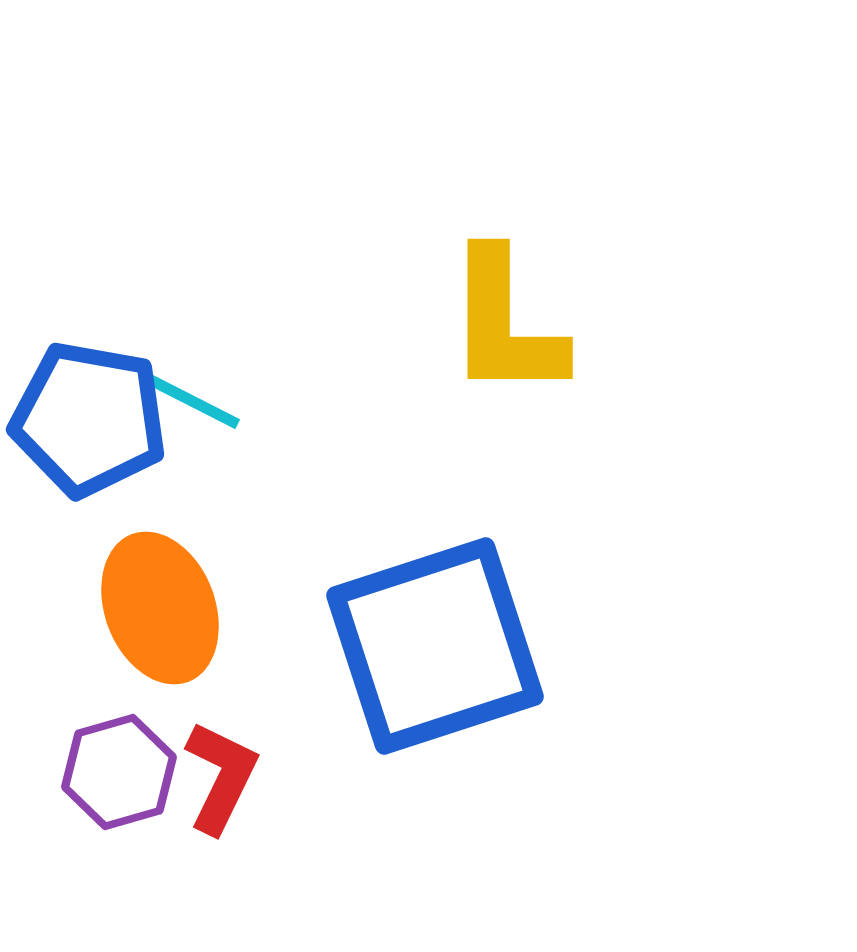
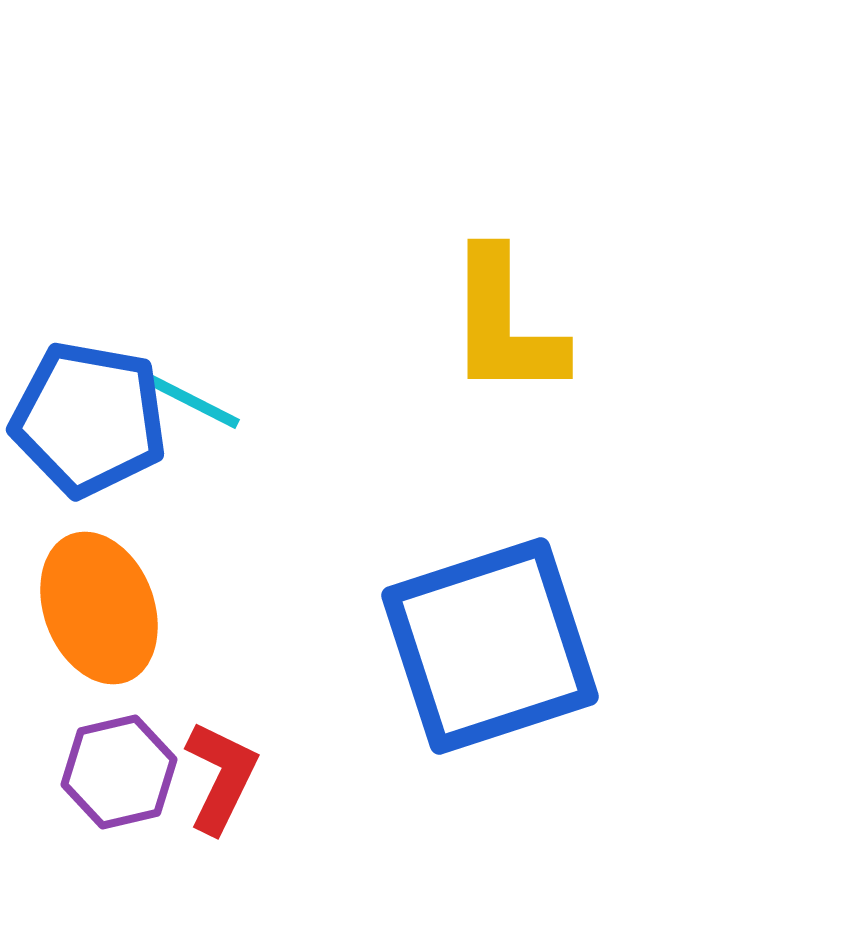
orange ellipse: moved 61 px left
blue square: moved 55 px right
purple hexagon: rotated 3 degrees clockwise
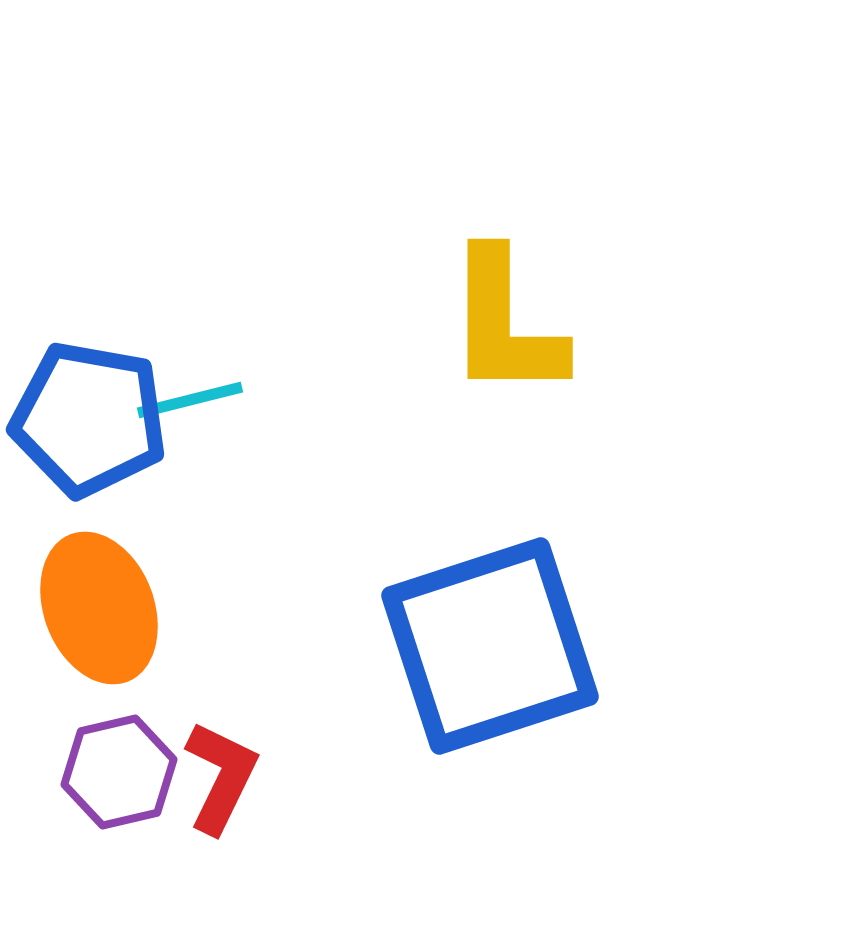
cyan line: rotated 41 degrees counterclockwise
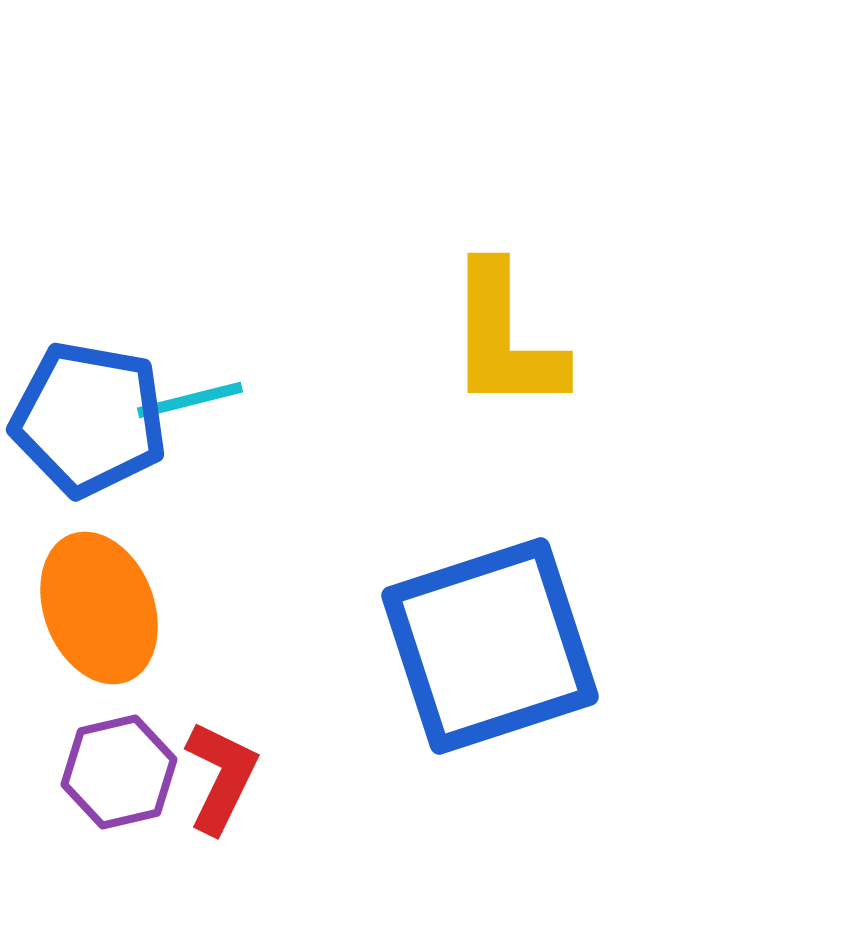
yellow L-shape: moved 14 px down
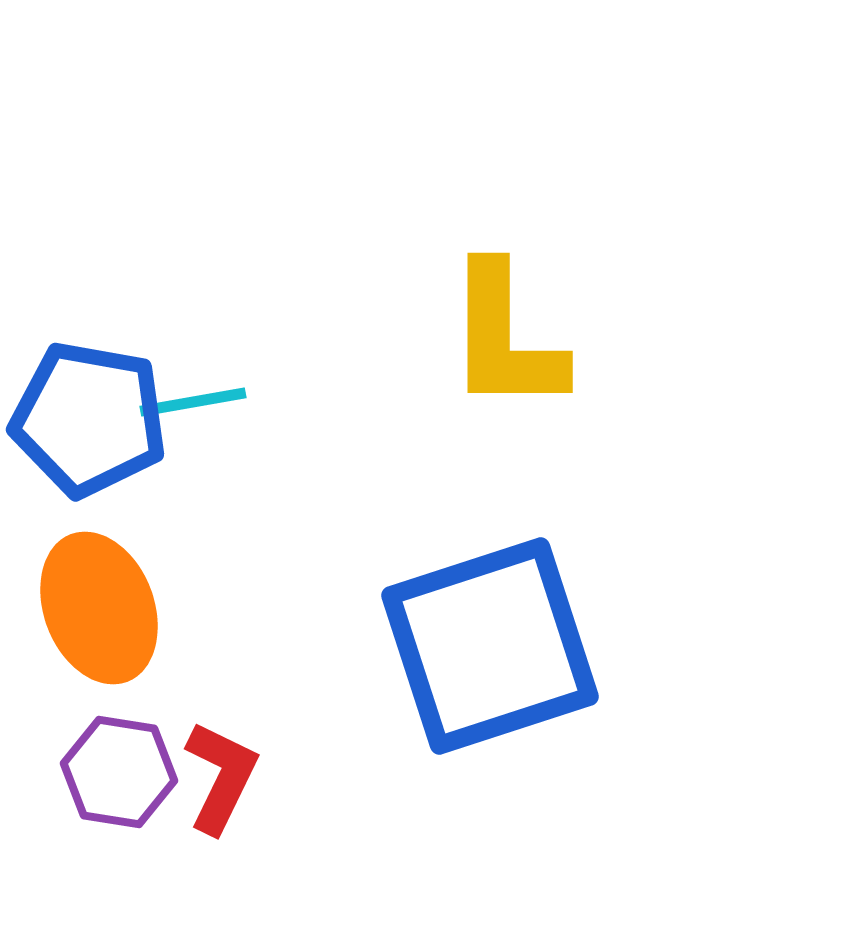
cyan line: moved 3 px right, 2 px down; rotated 4 degrees clockwise
purple hexagon: rotated 22 degrees clockwise
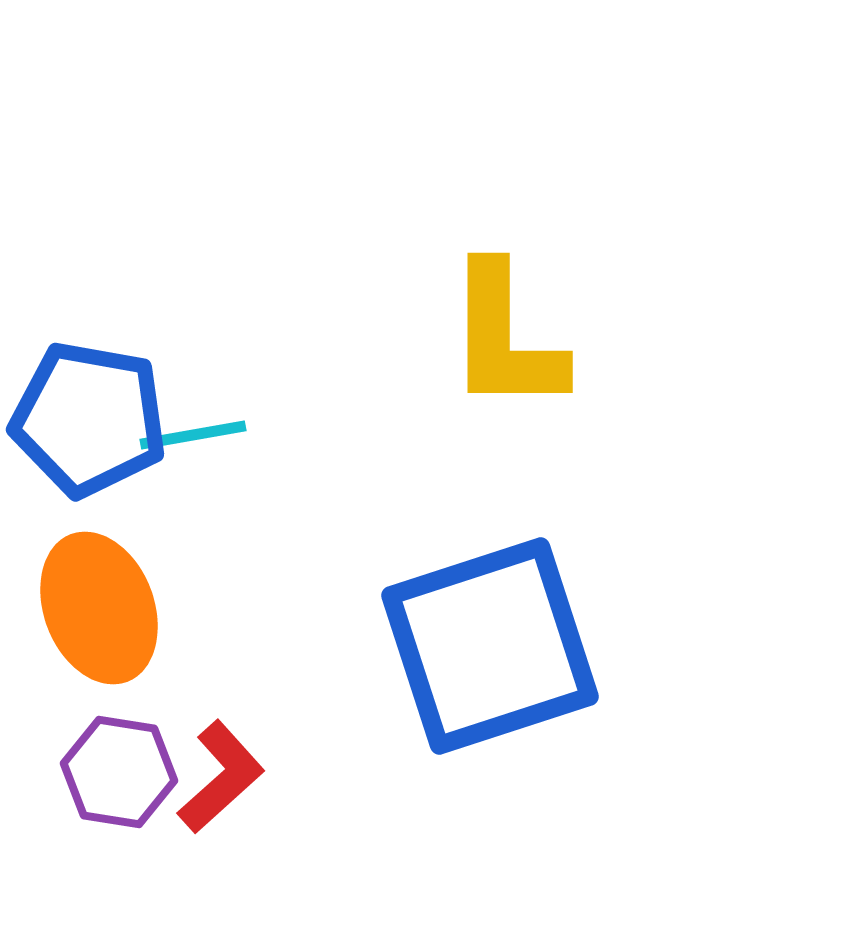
cyan line: moved 33 px down
red L-shape: rotated 22 degrees clockwise
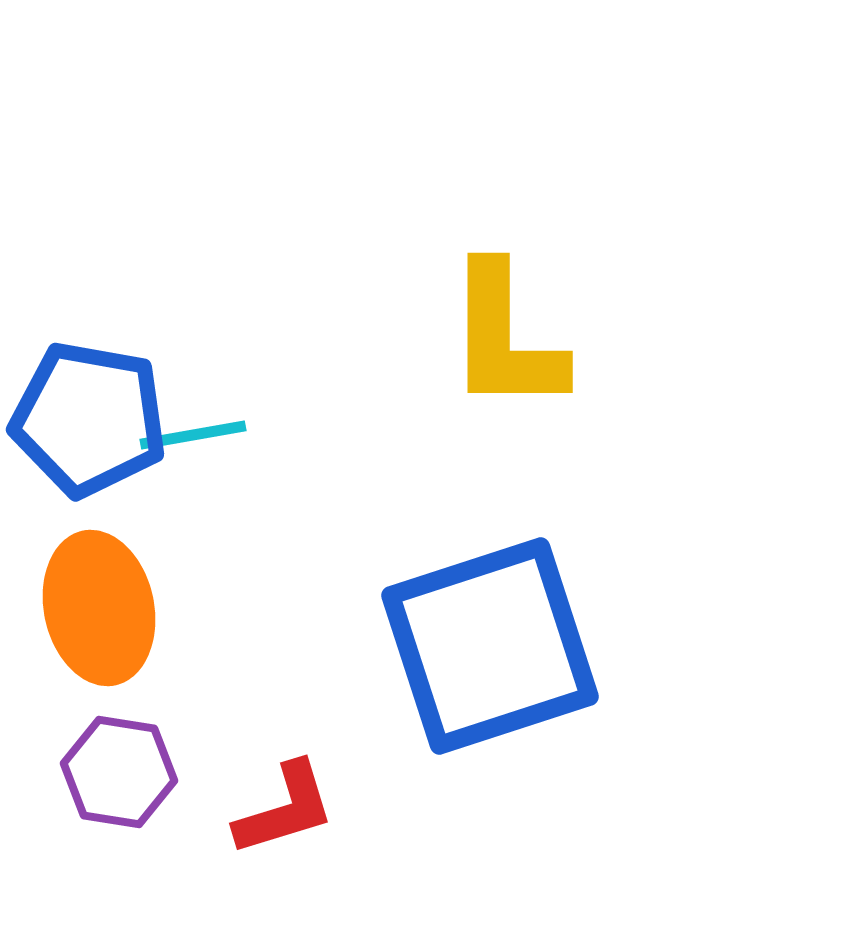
orange ellipse: rotated 9 degrees clockwise
red L-shape: moved 64 px right, 32 px down; rotated 25 degrees clockwise
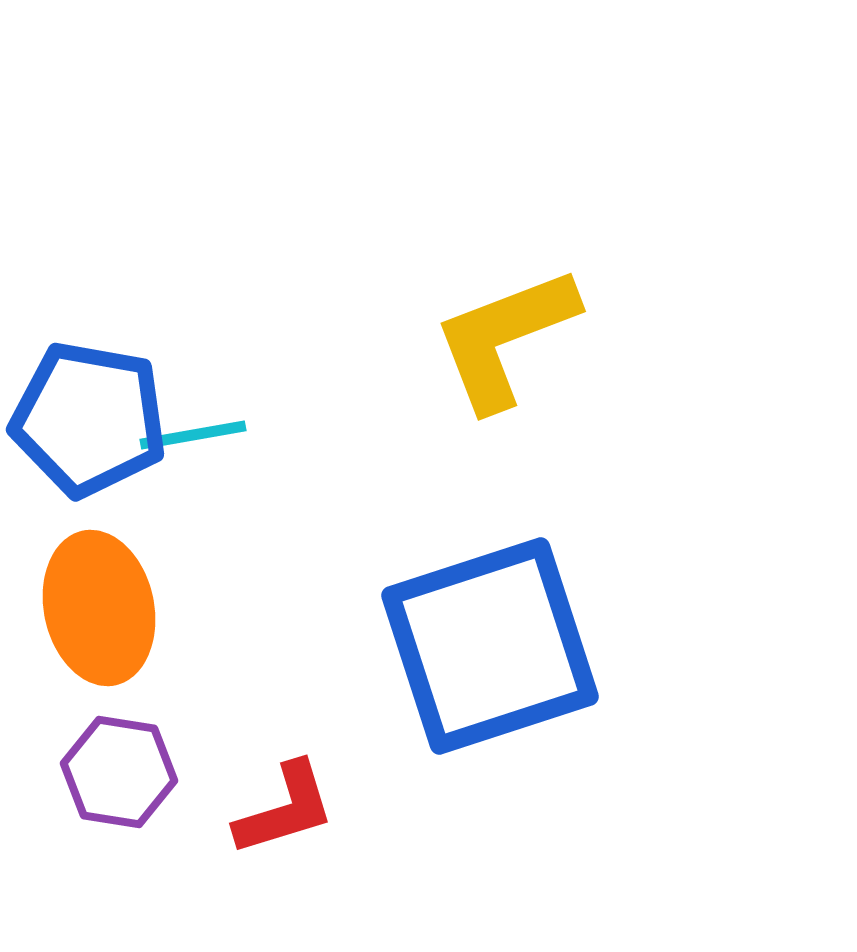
yellow L-shape: rotated 69 degrees clockwise
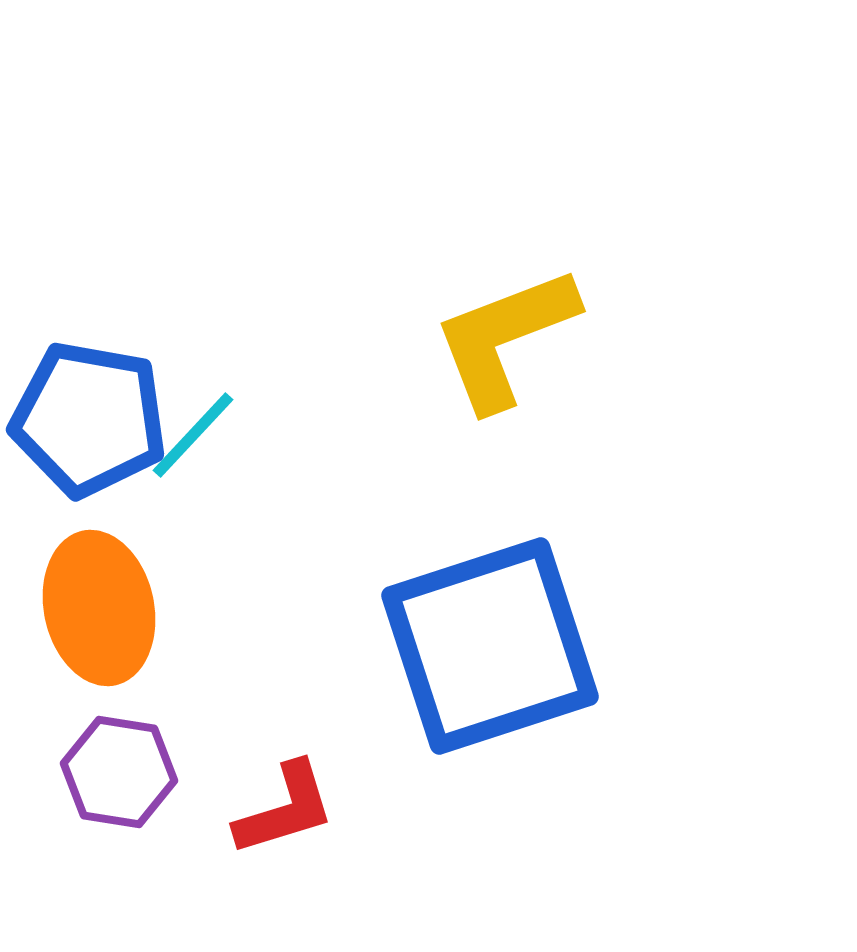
cyan line: rotated 37 degrees counterclockwise
